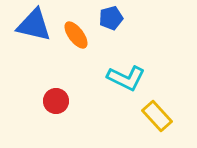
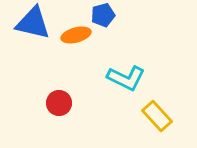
blue pentagon: moved 8 px left, 3 px up
blue triangle: moved 1 px left, 2 px up
orange ellipse: rotated 68 degrees counterclockwise
red circle: moved 3 px right, 2 px down
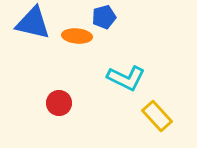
blue pentagon: moved 1 px right, 2 px down
orange ellipse: moved 1 px right, 1 px down; rotated 20 degrees clockwise
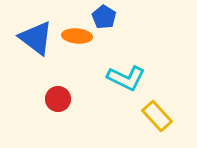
blue pentagon: rotated 25 degrees counterclockwise
blue triangle: moved 3 px right, 15 px down; rotated 24 degrees clockwise
red circle: moved 1 px left, 4 px up
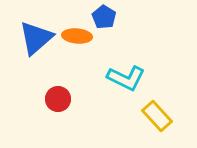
blue triangle: rotated 42 degrees clockwise
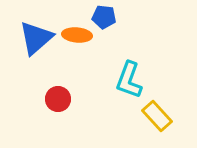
blue pentagon: rotated 25 degrees counterclockwise
orange ellipse: moved 1 px up
cyan L-shape: moved 3 px right, 2 px down; rotated 84 degrees clockwise
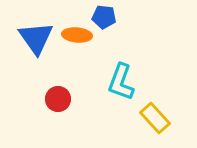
blue triangle: rotated 24 degrees counterclockwise
cyan L-shape: moved 8 px left, 2 px down
yellow rectangle: moved 2 px left, 2 px down
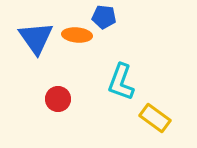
yellow rectangle: rotated 12 degrees counterclockwise
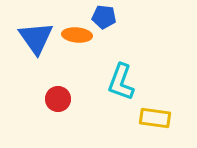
yellow rectangle: rotated 28 degrees counterclockwise
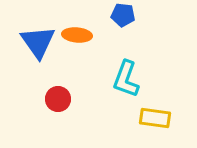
blue pentagon: moved 19 px right, 2 px up
blue triangle: moved 2 px right, 4 px down
cyan L-shape: moved 5 px right, 3 px up
